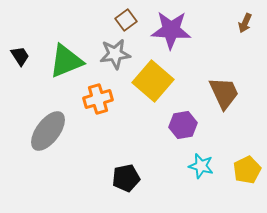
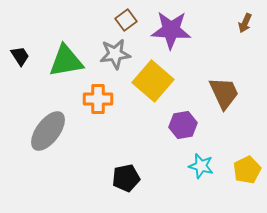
green triangle: rotated 12 degrees clockwise
orange cross: rotated 16 degrees clockwise
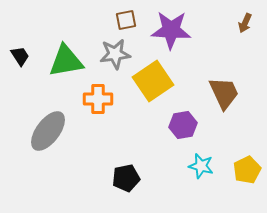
brown square: rotated 25 degrees clockwise
yellow square: rotated 15 degrees clockwise
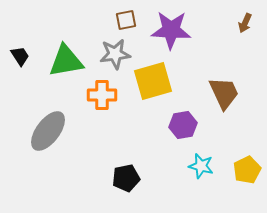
yellow square: rotated 18 degrees clockwise
orange cross: moved 4 px right, 4 px up
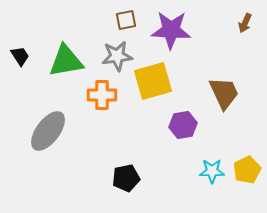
gray star: moved 2 px right, 2 px down
cyan star: moved 11 px right, 5 px down; rotated 15 degrees counterclockwise
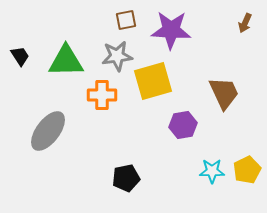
green triangle: rotated 9 degrees clockwise
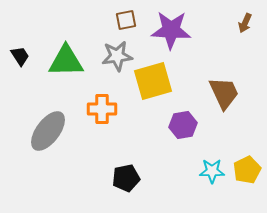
orange cross: moved 14 px down
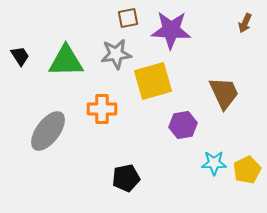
brown square: moved 2 px right, 2 px up
gray star: moved 1 px left, 2 px up
cyan star: moved 2 px right, 8 px up
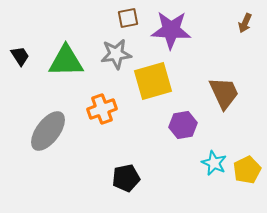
orange cross: rotated 20 degrees counterclockwise
cyan star: rotated 25 degrees clockwise
